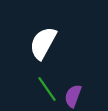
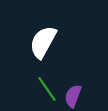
white semicircle: moved 1 px up
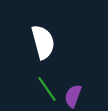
white semicircle: rotated 136 degrees clockwise
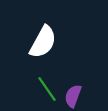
white semicircle: rotated 44 degrees clockwise
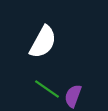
green line: rotated 20 degrees counterclockwise
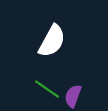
white semicircle: moved 9 px right, 1 px up
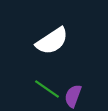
white semicircle: rotated 28 degrees clockwise
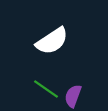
green line: moved 1 px left
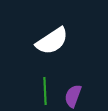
green line: moved 1 px left, 2 px down; rotated 52 degrees clockwise
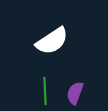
purple semicircle: moved 2 px right, 3 px up
